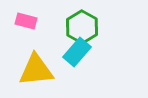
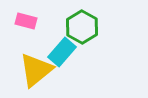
cyan rectangle: moved 15 px left
yellow triangle: rotated 33 degrees counterclockwise
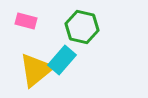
green hexagon: rotated 16 degrees counterclockwise
cyan rectangle: moved 8 px down
